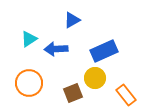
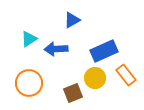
orange rectangle: moved 20 px up
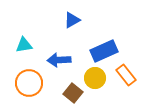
cyan triangle: moved 5 px left, 6 px down; rotated 24 degrees clockwise
blue arrow: moved 3 px right, 11 px down
brown square: rotated 30 degrees counterclockwise
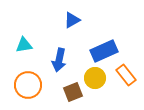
blue arrow: rotated 75 degrees counterclockwise
orange circle: moved 1 px left, 2 px down
brown square: moved 1 px up; rotated 30 degrees clockwise
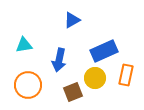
orange rectangle: rotated 50 degrees clockwise
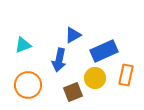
blue triangle: moved 1 px right, 15 px down
cyan triangle: moved 1 px left; rotated 12 degrees counterclockwise
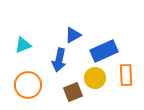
orange rectangle: rotated 15 degrees counterclockwise
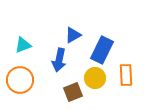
blue rectangle: moved 2 px left, 1 px up; rotated 40 degrees counterclockwise
orange circle: moved 8 px left, 5 px up
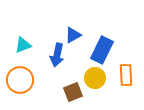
blue arrow: moved 2 px left, 5 px up
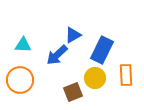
cyan triangle: rotated 24 degrees clockwise
blue arrow: rotated 35 degrees clockwise
